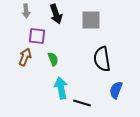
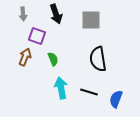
gray arrow: moved 3 px left, 3 px down
purple square: rotated 12 degrees clockwise
black semicircle: moved 4 px left
blue semicircle: moved 9 px down
black line: moved 7 px right, 11 px up
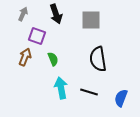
gray arrow: rotated 152 degrees counterclockwise
blue semicircle: moved 5 px right, 1 px up
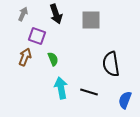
black semicircle: moved 13 px right, 5 px down
blue semicircle: moved 4 px right, 2 px down
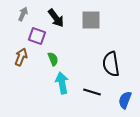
black arrow: moved 4 px down; rotated 18 degrees counterclockwise
brown arrow: moved 4 px left
cyan arrow: moved 1 px right, 5 px up
black line: moved 3 px right
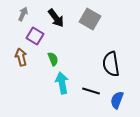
gray square: moved 1 px left, 1 px up; rotated 30 degrees clockwise
purple square: moved 2 px left; rotated 12 degrees clockwise
brown arrow: rotated 36 degrees counterclockwise
black line: moved 1 px left, 1 px up
blue semicircle: moved 8 px left
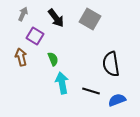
blue semicircle: rotated 48 degrees clockwise
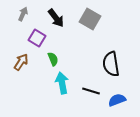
purple square: moved 2 px right, 2 px down
brown arrow: moved 5 px down; rotated 48 degrees clockwise
